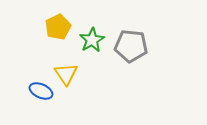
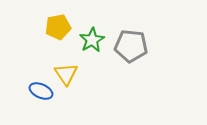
yellow pentagon: rotated 15 degrees clockwise
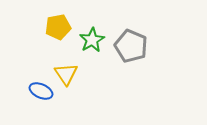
gray pentagon: rotated 16 degrees clockwise
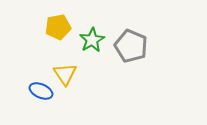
yellow triangle: moved 1 px left
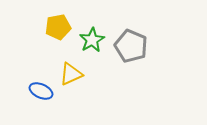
yellow triangle: moved 6 px right; rotated 40 degrees clockwise
